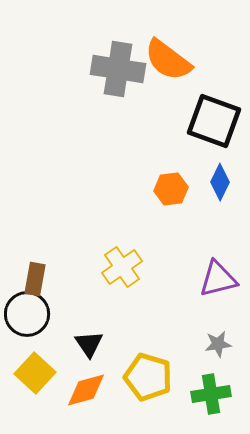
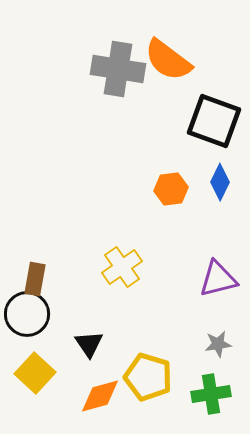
orange diamond: moved 14 px right, 6 px down
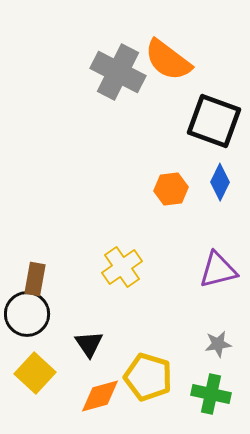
gray cross: moved 3 px down; rotated 18 degrees clockwise
purple triangle: moved 9 px up
green cross: rotated 21 degrees clockwise
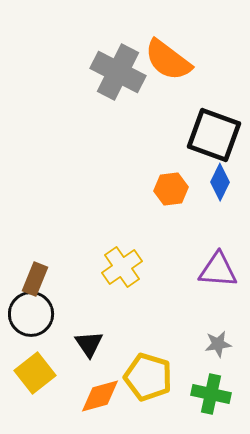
black square: moved 14 px down
purple triangle: rotated 18 degrees clockwise
brown rectangle: rotated 12 degrees clockwise
black circle: moved 4 px right
yellow square: rotated 9 degrees clockwise
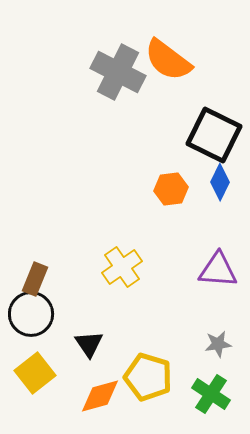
black square: rotated 6 degrees clockwise
green cross: rotated 21 degrees clockwise
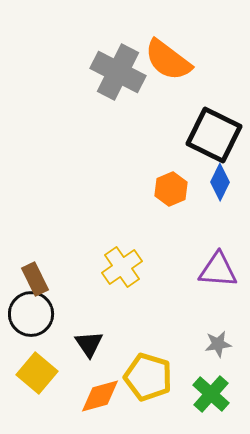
orange hexagon: rotated 16 degrees counterclockwise
brown rectangle: rotated 48 degrees counterclockwise
yellow square: moved 2 px right; rotated 12 degrees counterclockwise
green cross: rotated 9 degrees clockwise
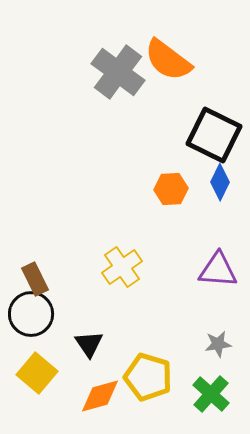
gray cross: rotated 10 degrees clockwise
orange hexagon: rotated 20 degrees clockwise
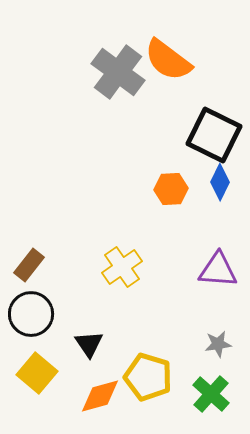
brown rectangle: moved 6 px left, 14 px up; rotated 64 degrees clockwise
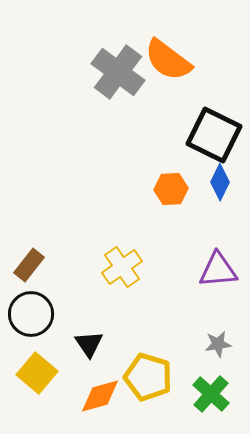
purple triangle: rotated 9 degrees counterclockwise
